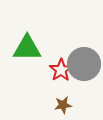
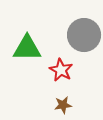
gray circle: moved 29 px up
red star: rotated 10 degrees counterclockwise
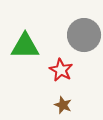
green triangle: moved 2 px left, 2 px up
brown star: rotated 30 degrees clockwise
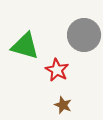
green triangle: rotated 16 degrees clockwise
red star: moved 4 px left
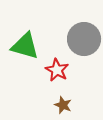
gray circle: moved 4 px down
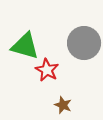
gray circle: moved 4 px down
red star: moved 10 px left
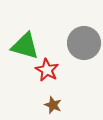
brown star: moved 10 px left
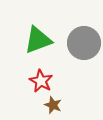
green triangle: moved 13 px right, 6 px up; rotated 36 degrees counterclockwise
red star: moved 6 px left, 11 px down
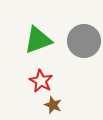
gray circle: moved 2 px up
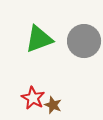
green triangle: moved 1 px right, 1 px up
red star: moved 8 px left, 17 px down
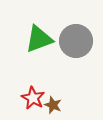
gray circle: moved 8 px left
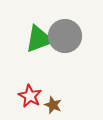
gray circle: moved 11 px left, 5 px up
red star: moved 3 px left, 2 px up
